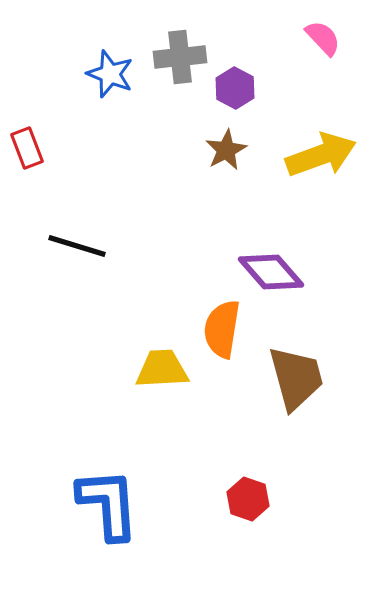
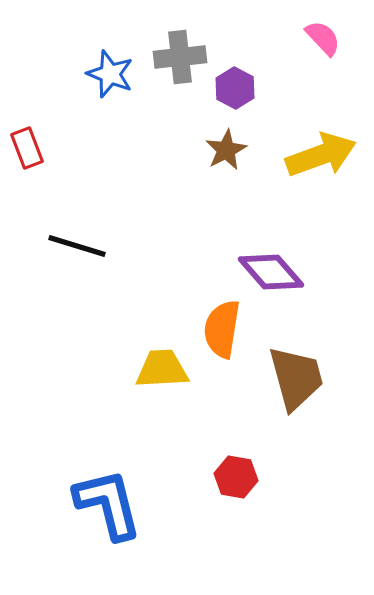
red hexagon: moved 12 px left, 22 px up; rotated 9 degrees counterclockwise
blue L-shape: rotated 10 degrees counterclockwise
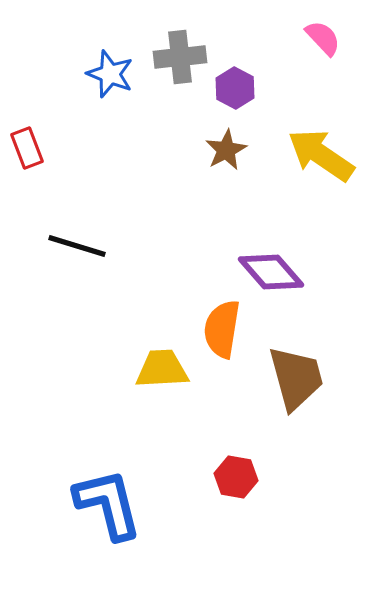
yellow arrow: rotated 126 degrees counterclockwise
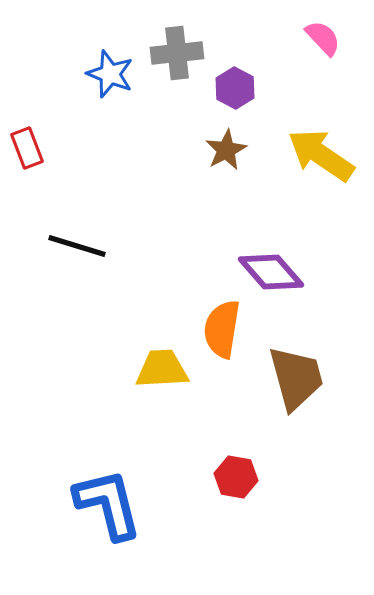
gray cross: moved 3 px left, 4 px up
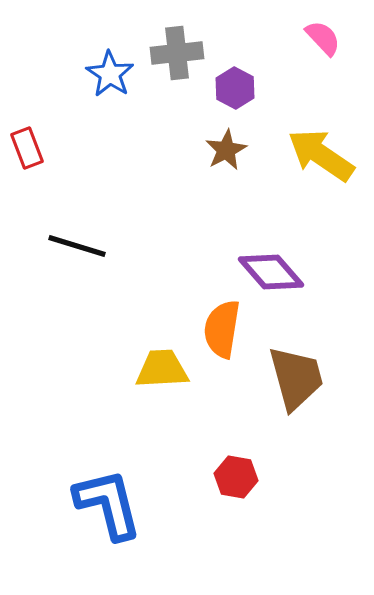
blue star: rotated 12 degrees clockwise
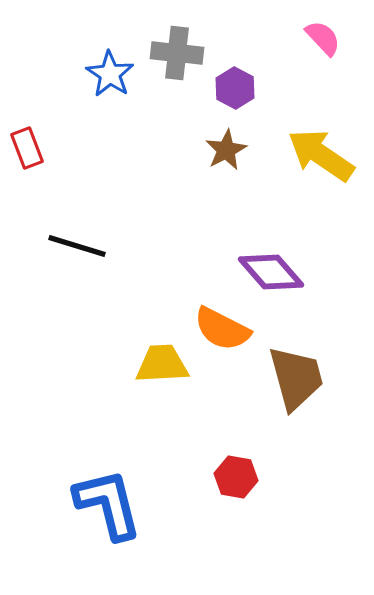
gray cross: rotated 12 degrees clockwise
orange semicircle: rotated 72 degrees counterclockwise
yellow trapezoid: moved 5 px up
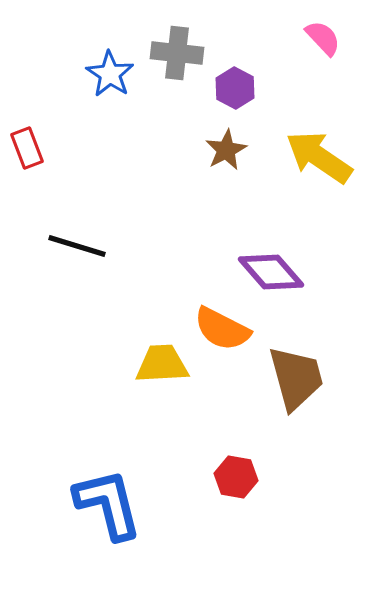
yellow arrow: moved 2 px left, 2 px down
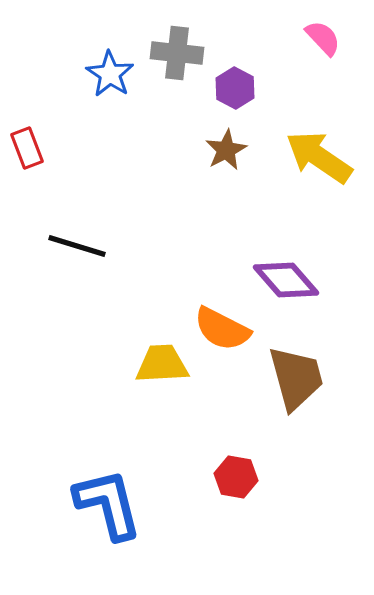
purple diamond: moved 15 px right, 8 px down
